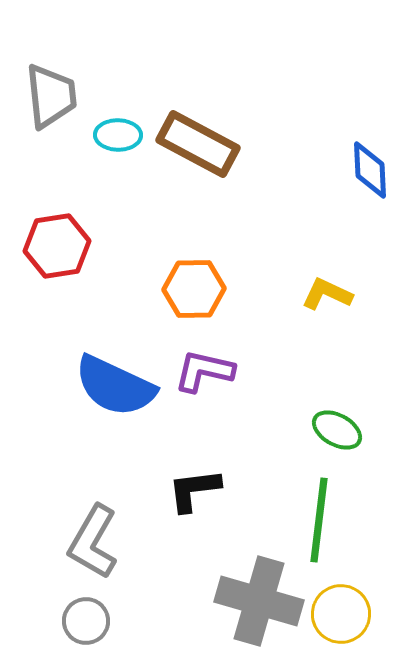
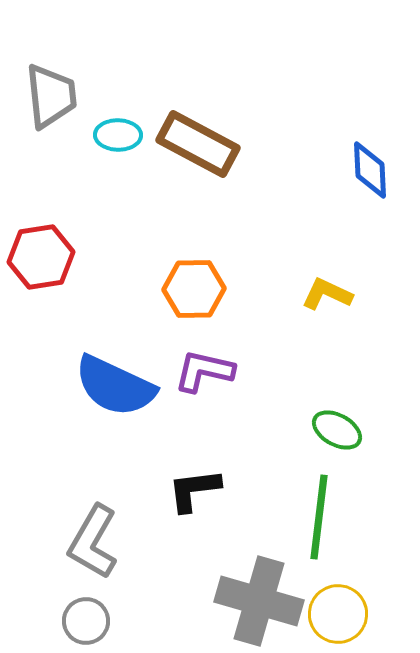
red hexagon: moved 16 px left, 11 px down
green line: moved 3 px up
yellow circle: moved 3 px left
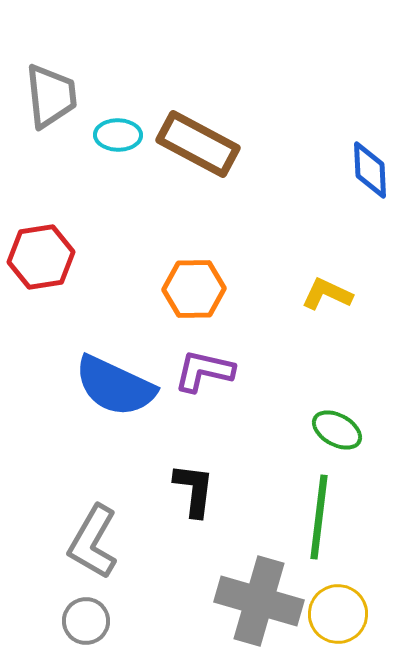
black L-shape: rotated 104 degrees clockwise
